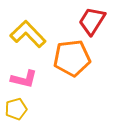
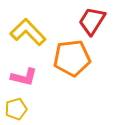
yellow L-shape: moved 2 px up
pink L-shape: moved 2 px up
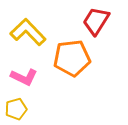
red trapezoid: moved 4 px right
pink L-shape: rotated 12 degrees clockwise
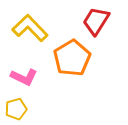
yellow L-shape: moved 2 px right, 4 px up
orange pentagon: rotated 24 degrees counterclockwise
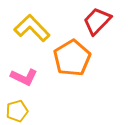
red trapezoid: moved 1 px right; rotated 12 degrees clockwise
yellow L-shape: moved 2 px right
yellow pentagon: moved 1 px right, 2 px down
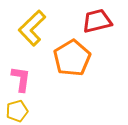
red trapezoid: rotated 32 degrees clockwise
yellow L-shape: rotated 90 degrees counterclockwise
pink L-shape: moved 3 px left, 2 px down; rotated 108 degrees counterclockwise
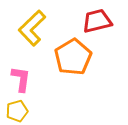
orange pentagon: moved 1 px right, 1 px up
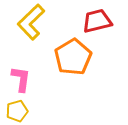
yellow L-shape: moved 1 px left, 6 px up
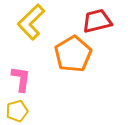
orange pentagon: moved 3 px up
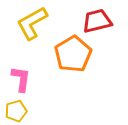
yellow L-shape: moved 1 px right, 1 px down; rotated 15 degrees clockwise
yellow pentagon: moved 1 px left
